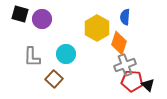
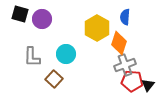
black triangle: rotated 24 degrees clockwise
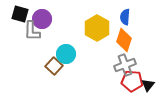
orange diamond: moved 5 px right, 3 px up
gray L-shape: moved 26 px up
brown square: moved 13 px up
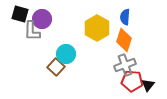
brown square: moved 2 px right, 1 px down
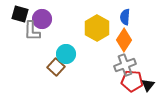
orange diamond: rotated 15 degrees clockwise
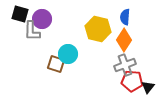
yellow hexagon: moved 1 px right, 1 px down; rotated 15 degrees counterclockwise
cyan circle: moved 2 px right
brown square: moved 3 px up; rotated 24 degrees counterclockwise
black triangle: moved 2 px down
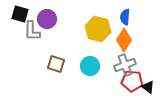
purple circle: moved 5 px right
cyan circle: moved 22 px right, 12 px down
black triangle: rotated 32 degrees counterclockwise
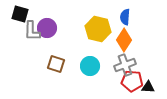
purple circle: moved 9 px down
black triangle: rotated 32 degrees counterclockwise
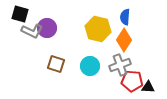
gray L-shape: rotated 65 degrees counterclockwise
gray cross: moved 5 px left
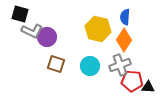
purple circle: moved 9 px down
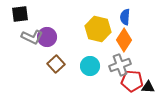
black square: rotated 24 degrees counterclockwise
gray L-shape: moved 6 px down
brown square: rotated 30 degrees clockwise
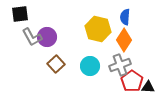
gray L-shape: rotated 35 degrees clockwise
red pentagon: rotated 30 degrees clockwise
